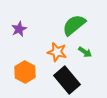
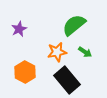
orange star: rotated 24 degrees counterclockwise
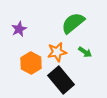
green semicircle: moved 1 px left, 2 px up
orange hexagon: moved 6 px right, 9 px up
black rectangle: moved 6 px left
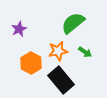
orange star: moved 1 px right, 1 px up
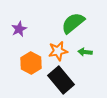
green arrow: rotated 152 degrees clockwise
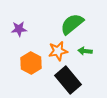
green semicircle: moved 1 px left, 1 px down
purple star: rotated 21 degrees clockwise
green arrow: moved 1 px up
black rectangle: moved 7 px right
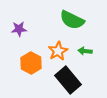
green semicircle: moved 4 px up; rotated 115 degrees counterclockwise
orange star: rotated 18 degrees counterclockwise
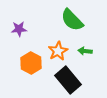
green semicircle: rotated 20 degrees clockwise
